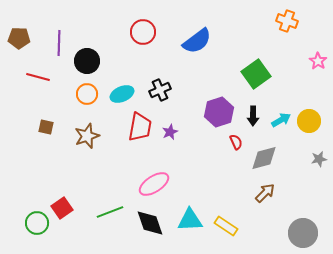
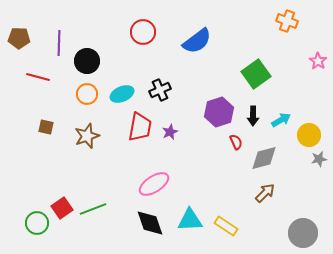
yellow circle: moved 14 px down
green line: moved 17 px left, 3 px up
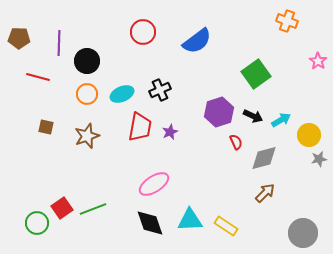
black arrow: rotated 66 degrees counterclockwise
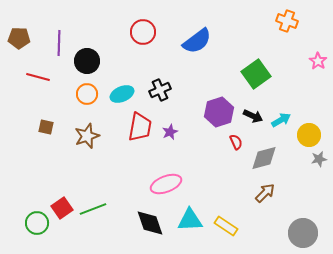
pink ellipse: moved 12 px right; rotated 12 degrees clockwise
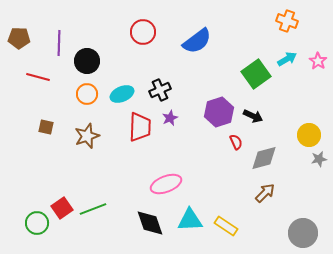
cyan arrow: moved 6 px right, 61 px up
red trapezoid: rotated 8 degrees counterclockwise
purple star: moved 14 px up
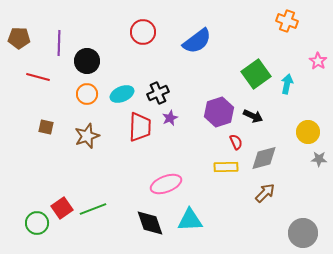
cyan arrow: moved 25 px down; rotated 48 degrees counterclockwise
black cross: moved 2 px left, 3 px down
yellow circle: moved 1 px left, 3 px up
gray star: rotated 14 degrees clockwise
yellow rectangle: moved 59 px up; rotated 35 degrees counterclockwise
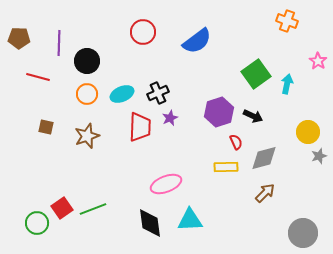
gray star: moved 3 px up; rotated 21 degrees counterclockwise
black diamond: rotated 12 degrees clockwise
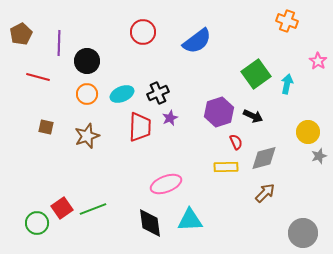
brown pentagon: moved 2 px right, 4 px up; rotated 30 degrees counterclockwise
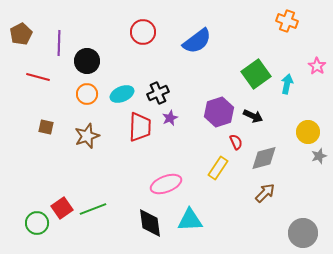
pink star: moved 1 px left, 5 px down
yellow rectangle: moved 8 px left, 1 px down; rotated 55 degrees counterclockwise
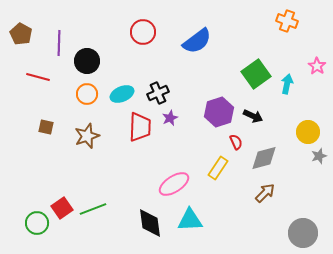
brown pentagon: rotated 15 degrees counterclockwise
pink ellipse: moved 8 px right; rotated 12 degrees counterclockwise
